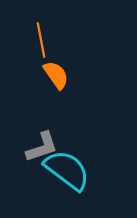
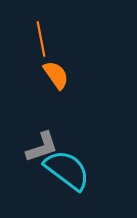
orange line: moved 1 px up
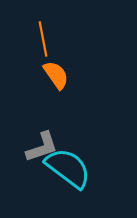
orange line: moved 2 px right
cyan semicircle: moved 1 px right, 2 px up
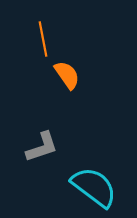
orange semicircle: moved 11 px right
cyan semicircle: moved 26 px right, 19 px down
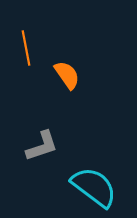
orange line: moved 17 px left, 9 px down
gray L-shape: moved 1 px up
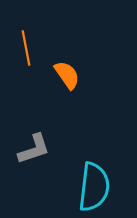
gray L-shape: moved 8 px left, 3 px down
cyan semicircle: rotated 60 degrees clockwise
